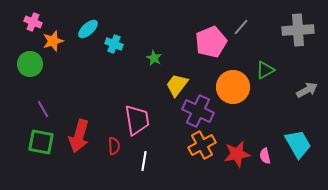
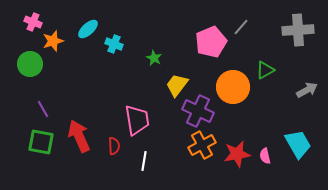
red arrow: rotated 140 degrees clockwise
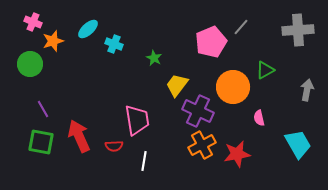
gray arrow: rotated 50 degrees counterclockwise
red semicircle: rotated 90 degrees clockwise
pink semicircle: moved 6 px left, 38 px up
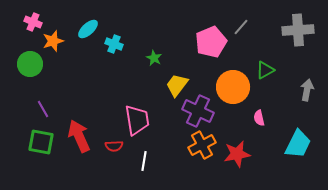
cyan trapezoid: rotated 56 degrees clockwise
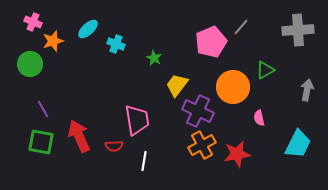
cyan cross: moved 2 px right
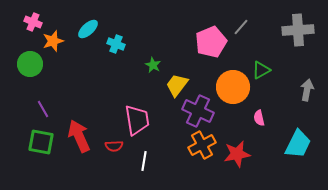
green star: moved 1 px left, 7 px down
green triangle: moved 4 px left
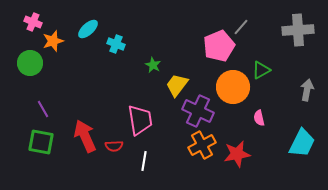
pink pentagon: moved 8 px right, 4 px down
green circle: moved 1 px up
pink trapezoid: moved 3 px right
red arrow: moved 6 px right
cyan trapezoid: moved 4 px right, 1 px up
